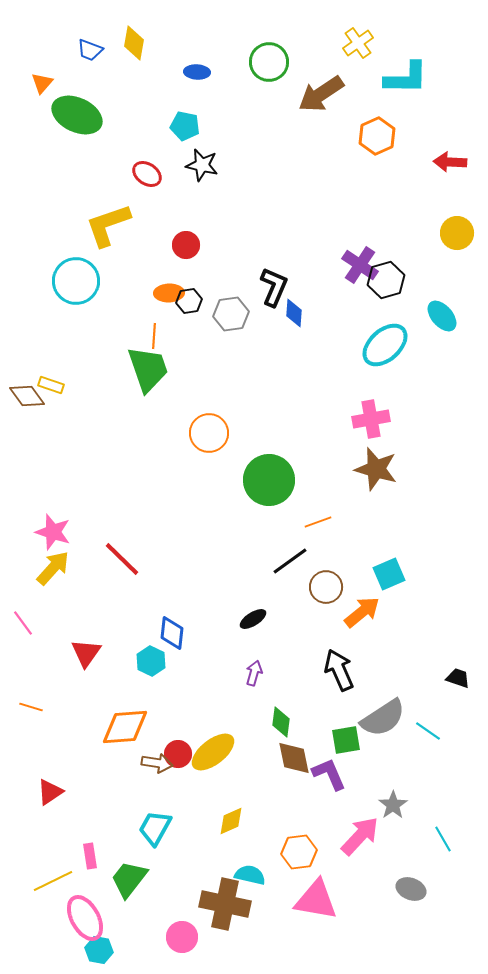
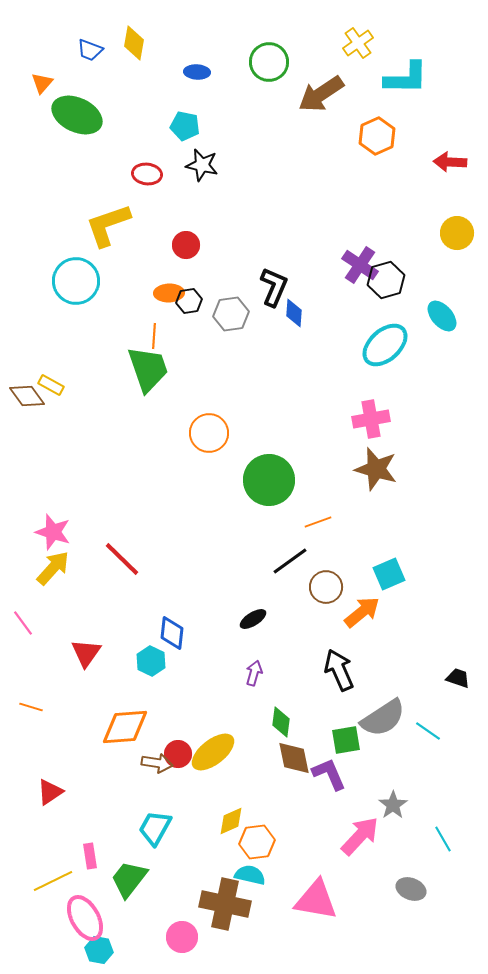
red ellipse at (147, 174): rotated 28 degrees counterclockwise
yellow rectangle at (51, 385): rotated 10 degrees clockwise
orange hexagon at (299, 852): moved 42 px left, 10 px up
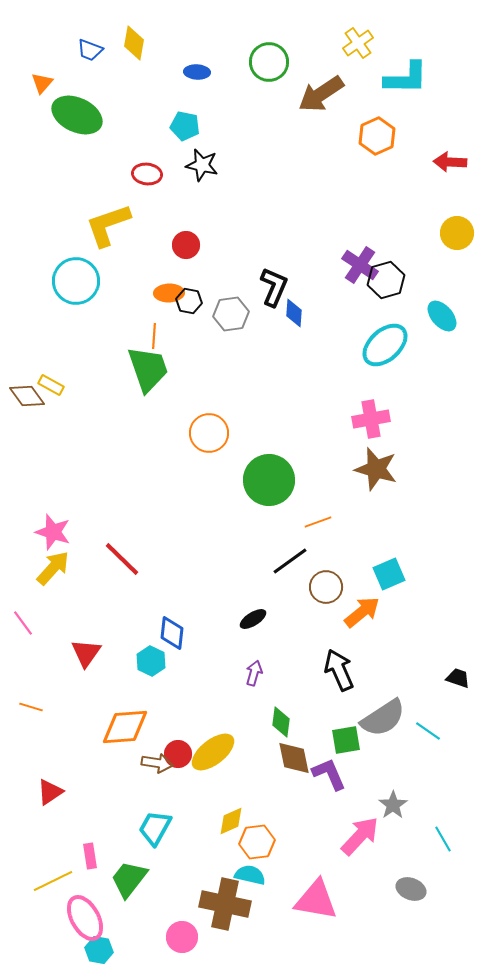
black hexagon at (189, 301): rotated 20 degrees clockwise
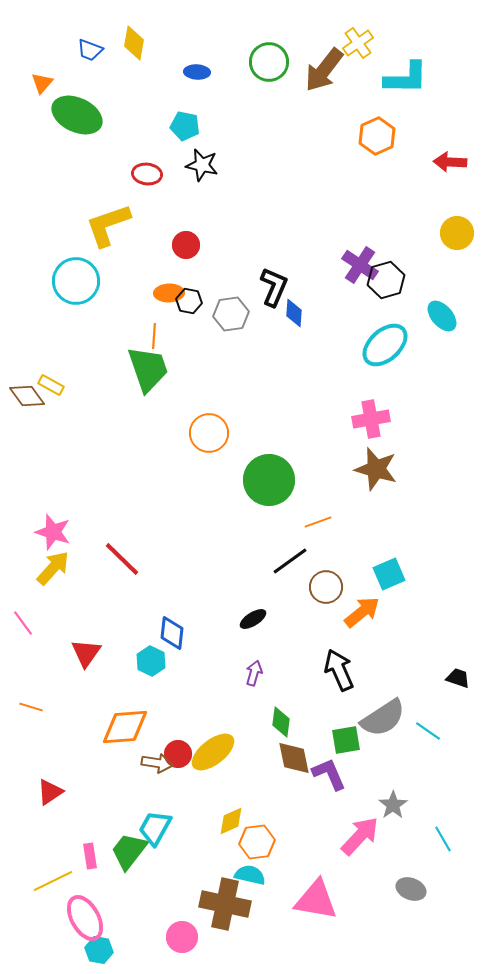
brown arrow at (321, 94): moved 3 px right, 24 px up; rotated 18 degrees counterclockwise
green trapezoid at (129, 879): moved 28 px up
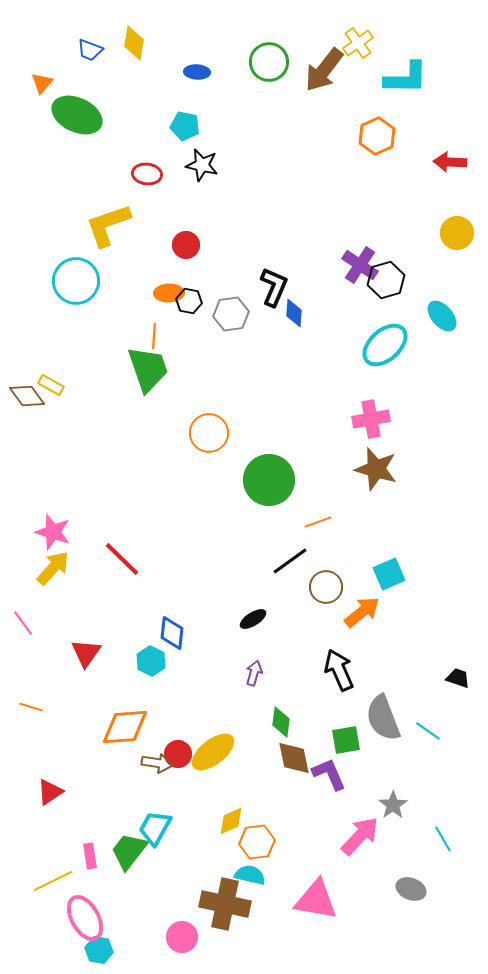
gray semicircle at (383, 718): rotated 102 degrees clockwise
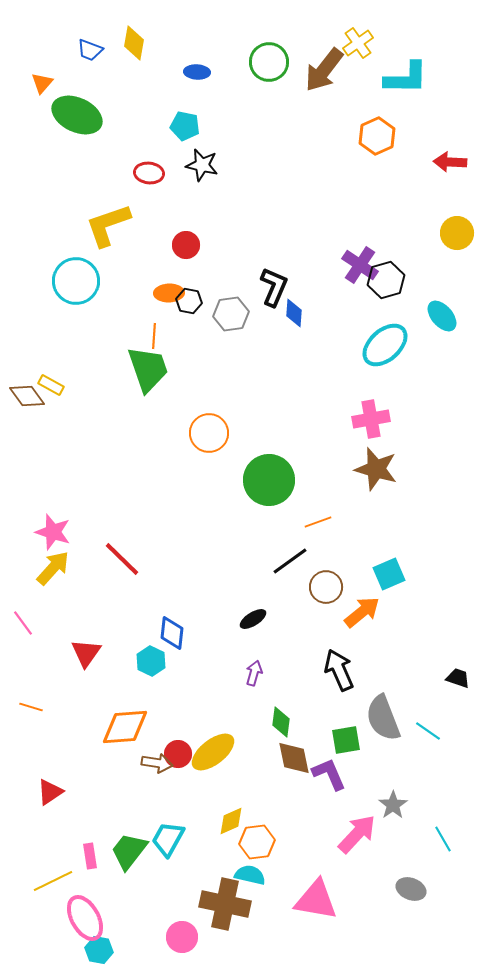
red ellipse at (147, 174): moved 2 px right, 1 px up
cyan trapezoid at (155, 828): moved 13 px right, 11 px down
pink arrow at (360, 836): moved 3 px left, 2 px up
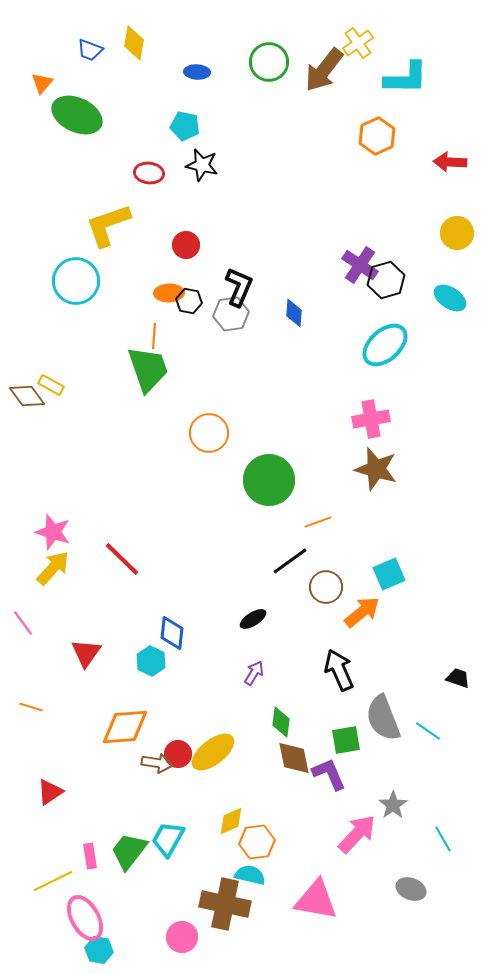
black L-shape at (274, 287): moved 35 px left
cyan ellipse at (442, 316): moved 8 px right, 18 px up; rotated 16 degrees counterclockwise
purple arrow at (254, 673): rotated 15 degrees clockwise
